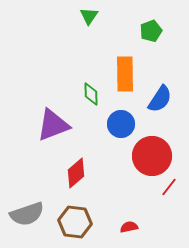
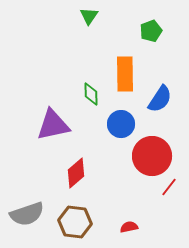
purple triangle: rotated 9 degrees clockwise
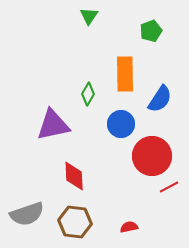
green diamond: moved 3 px left; rotated 30 degrees clockwise
red diamond: moved 2 px left, 3 px down; rotated 52 degrees counterclockwise
red line: rotated 24 degrees clockwise
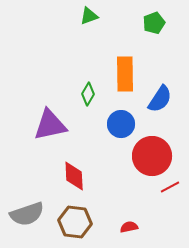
green triangle: rotated 36 degrees clockwise
green pentagon: moved 3 px right, 8 px up
purple triangle: moved 3 px left
red line: moved 1 px right
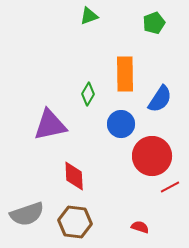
red semicircle: moved 11 px right; rotated 30 degrees clockwise
